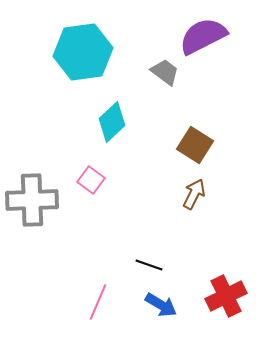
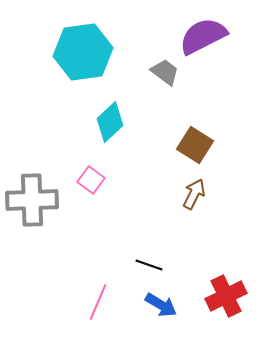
cyan diamond: moved 2 px left
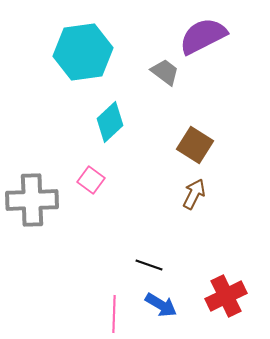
pink line: moved 16 px right, 12 px down; rotated 21 degrees counterclockwise
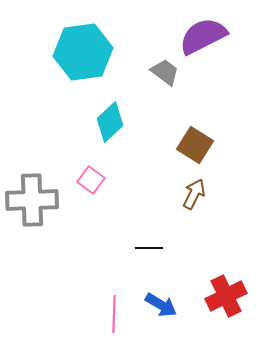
black line: moved 17 px up; rotated 20 degrees counterclockwise
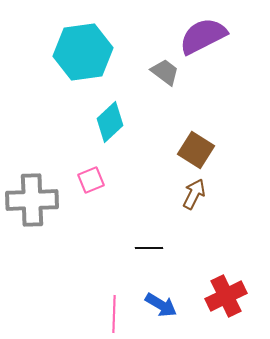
brown square: moved 1 px right, 5 px down
pink square: rotated 32 degrees clockwise
